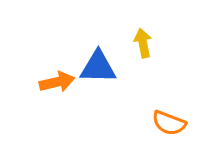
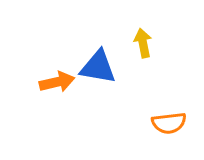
blue triangle: rotated 9 degrees clockwise
orange semicircle: rotated 28 degrees counterclockwise
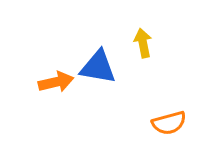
orange arrow: moved 1 px left
orange semicircle: rotated 8 degrees counterclockwise
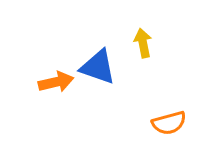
blue triangle: rotated 9 degrees clockwise
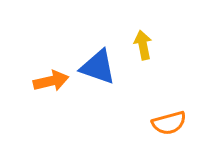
yellow arrow: moved 2 px down
orange arrow: moved 5 px left, 1 px up
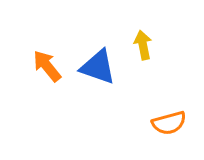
orange arrow: moved 4 px left, 15 px up; rotated 116 degrees counterclockwise
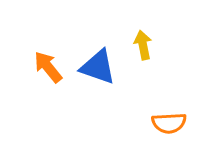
orange arrow: moved 1 px right, 1 px down
orange semicircle: rotated 12 degrees clockwise
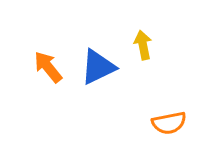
blue triangle: rotated 45 degrees counterclockwise
orange semicircle: rotated 8 degrees counterclockwise
